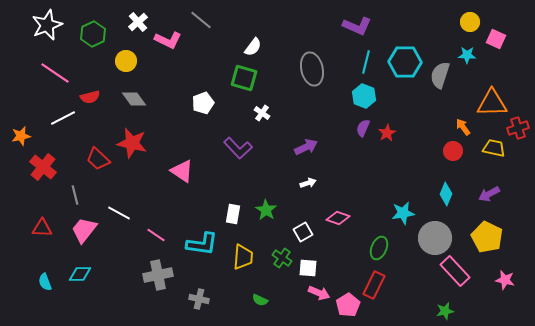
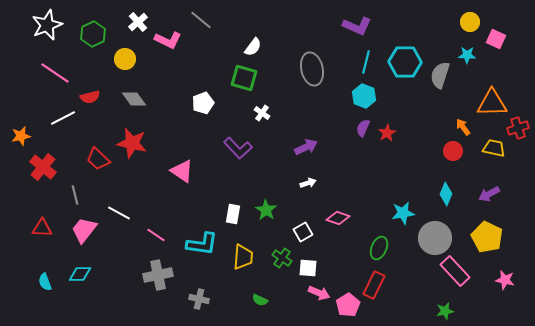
yellow circle at (126, 61): moved 1 px left, 2 px up
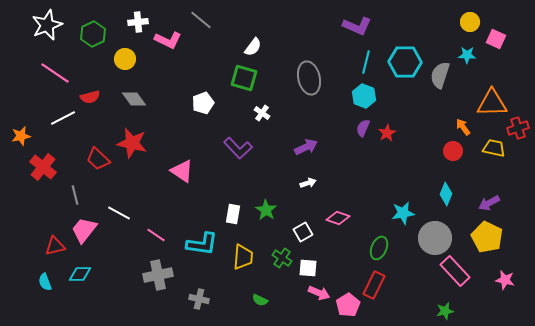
white cross at (138, 22): rotated 36 degrees clockwise
gray ellipse at (312, 69): moved 3 px left, 9 px down
purple arrow at (489, 194): moved 9 px down
red triangle at (42, 228): moved 13 px right, 18 px down; rotated 15 degrees counterclockwise
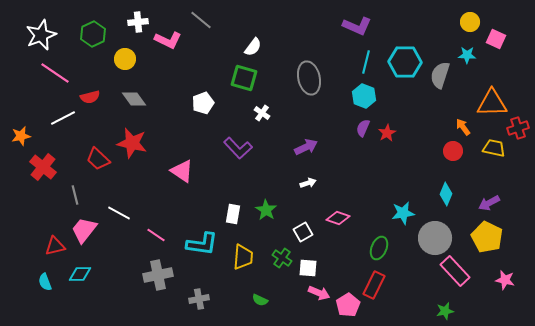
white star at (47, 25): moved 6 px left, 10 px down
gray cross at (199, 299): rotated 24 degrees counterclockwise
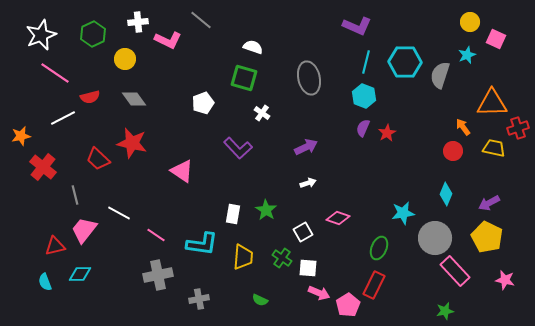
white semicircle at (253, 47): rotated 108 degrees counterclockwise
cyan star at (467, 55): rotated 24 degrees counterclockwise
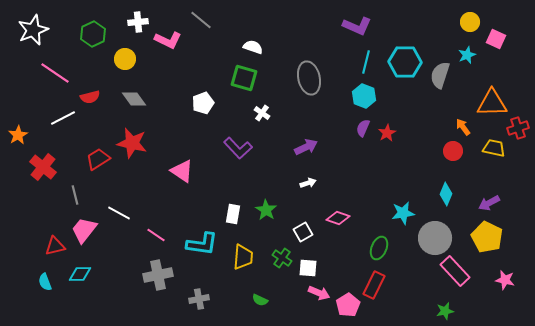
white star at (41, 35): moved 8 px left, 5 px up
orange star at (21, 136): moved 3 px left, 1 px up; rotated 18 degrees counterclockwise
red trapezoid at (98, 159): rotated 105 degrees clockwise
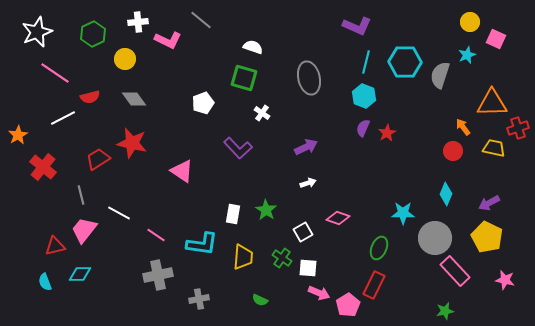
white star at (33, 30): moved 4 px right, 2 px down
gray line at (75, 195): moved 6 px right
cyan star at (403, 213): rotated 10 degrees clockwise
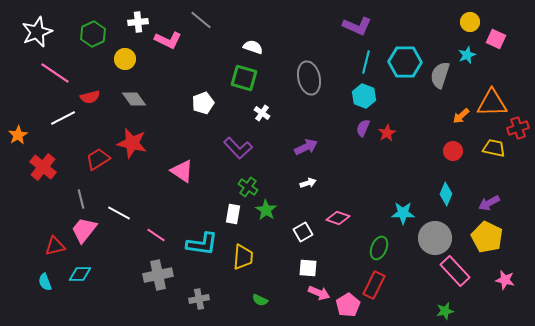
orange arrow at (463, 127): moved 2 px left, 11 px up; rotated 96 degrees counterclockwise
gray line at (81, 195): moved 4 px down
green cross at (282, 258): moved 34 px left, 71 px up
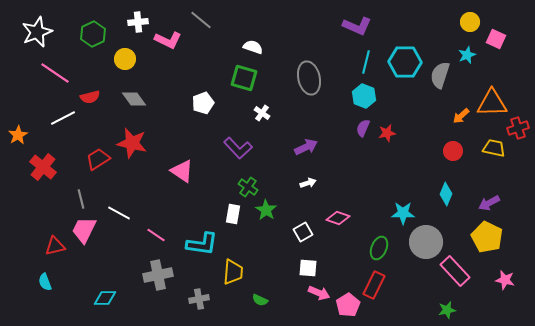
red star at (387, 133): rotated 18 degrees clockwise
pink trapezoid at (84, 230): rotated 12 degrees counterclockwise
gray circle at (435, 238): moved 9 px left, 4 px down
yellow trapezoid at (243, 257): moved 10 px left, 15 px down
cyan diamond at (80, 274): moved 25 px right, 24 px down
green star at (445, 311): moved 2 px right, 1 px up
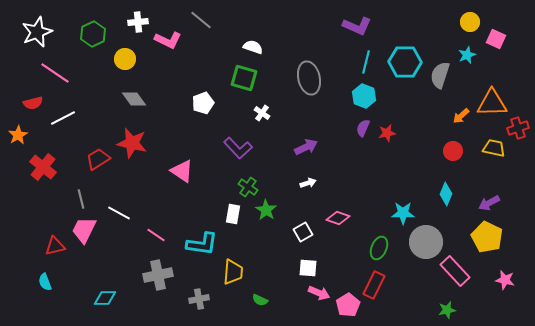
red semicircle at (90, 97): moved 57 px left, 6 px down
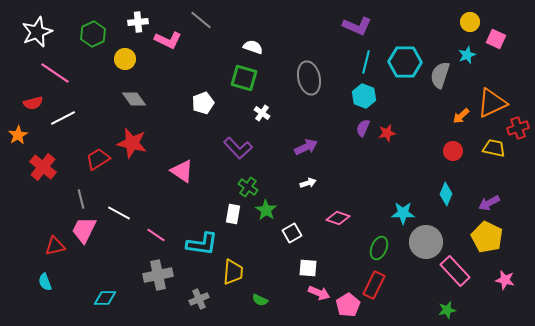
orange triangle at (492, 103): rotated 24 degrees counterclockwise
white square at (303, 232): moved 11 px left, 1 px down
gray cross at (199, 299): rotated 12 degrees counterclockwise
